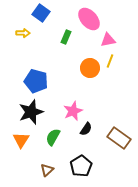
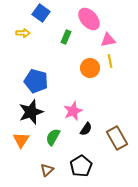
yellow line: rotated 32 degrees counterclockwise
brown rectangle: moved 2 px left; rotated 25 degrees clockwise
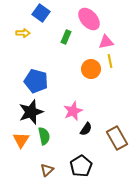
pink triangle: moved 2 px left, 2 px down
orange circle: moved 1 px right, 1 px down
green semicircle: moved 9 px left, 1 px up; rotated 138 degrees clockwise
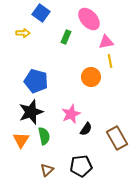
orange circle: moved 8 px down
pink star: moved 2 px left, 3 px down
black pentagon: rotated 25 degrees clockwise
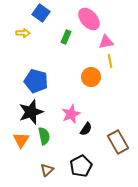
brown rectangle: moved 1 px right, 4 px down
black pentagon: rotated 20 degrees counterclockwise
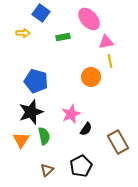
green rectangle: moved 3 px left; rotated 56 degrees clockwise
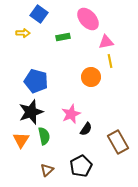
blue square: moved 2 px left, 1 px down
pink ellipse: moved 1 px left
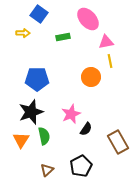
blue pentagon: moved 1 px right, 2 px up; rotated 15 degrees counterclockwise
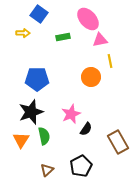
pink triangle: moved 6 px left, 2 px up
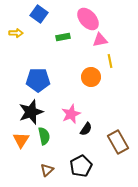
yellow arrow: moved 7 px left
blue pentagon: moved 1 px right, 1 px down
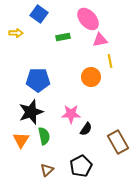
pink star: rotated 24 degrees clockwise
